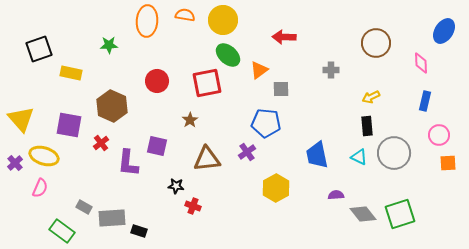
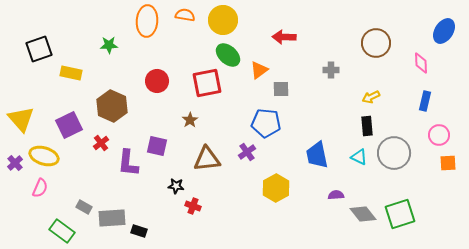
purple square at (69, 125): rotated 36 degrees counterclockwise
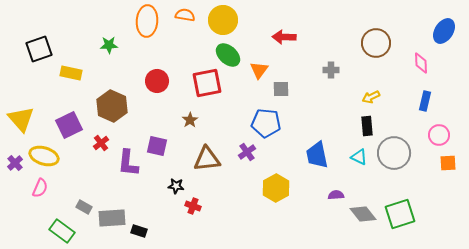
orange triangle at (259, 70): rotated 18 degrees counterclockwise
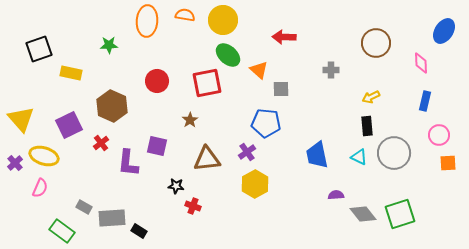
orange triangle at (259, 70): rotated 24 degrees counterclockwise
yellow hexagon at (276, 188): moved 21 px left, 4 px up
black rectangle at (139, 231): rotated 14 degrees clockwise
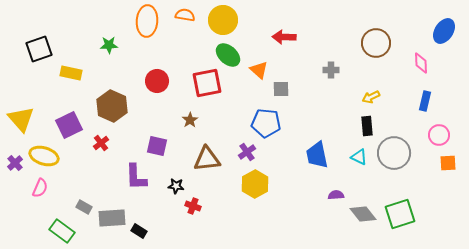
purple L-shape at (128, 163): moved 8 px right, 14 px down; rotated 8 degrees counterclockwise
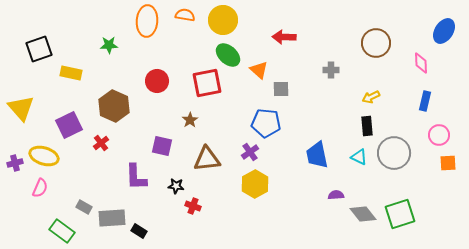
brown hexagon at (112, 106): moved 2 px right
yellow triangle at (21, 119): moved 11 px up
purple square at (157, 146): moved 5 px right
purple cross at (247, 152): moved 3 px right
purple cross at (15, 163): rotated 28 degrees clockwise
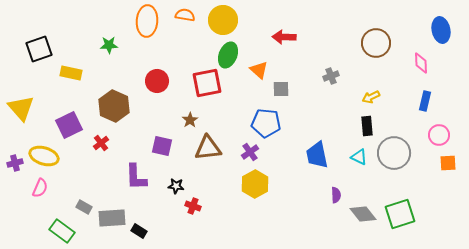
blue ellipse at (444, 31): moved 3 px left, 1 px up; rotated 45 degrees counterclockwise
green ellipse at (228, 55): rotated 70 degrees clockwise
gray cross at (331, 70): moved 6 px down; rotated 21 degrees counterclockwise
brown triangle at (207, 159): moved 1 px right, 11 px up
purple semicircle at (336, 195): rotated 91 degrees clockwise
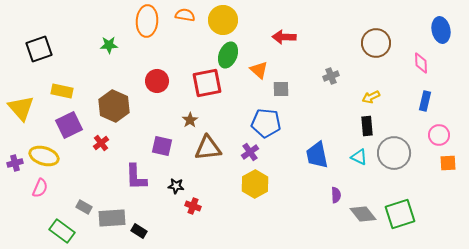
yellow rectangle at (71, 73): moved 9 px left, 18 px down
